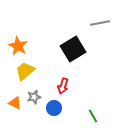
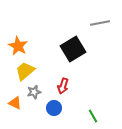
gray star: moved 5 px up
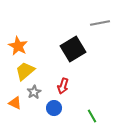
gray star: rotated 16 degrees counterclockwise
green line: moved 1 px left
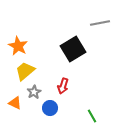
blue circle: moved 4 px left
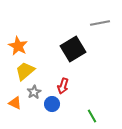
blue circle: moved 2 px right, 4 px up
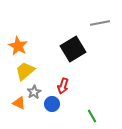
orange triangle: moved 4 px right
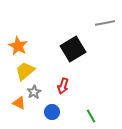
gray line: moved 5 px right
blue circle: moved 8 px down
green line: moved 1 px left
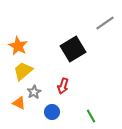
gray line: rotated 24 degrees counterclockwise
yellow trapezoid: moved 2 px left
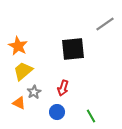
gray line: moved 1 px down
black square: rotated 25 degrees clockwise
red arrow: moved 2 px down
blue circle: moved 5 px right
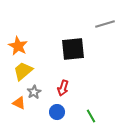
gray line: rotated 18 degrees clockwise
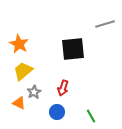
orange star: moved 1 px right, 2 px up
